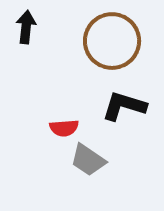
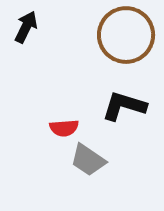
black arrow: rotated 20 degrees clockwise
brown circle: moved 14 px right, 6 px up
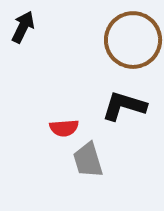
black arrow: moved 3 px left
brown circle: moved 7 px right, 5 px down
gray trapezoid: rotated 39 degrees clockwise
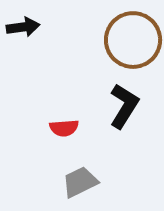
black arrow: rotated 56 degrees clockwise
black L-shape: rotated 105 degrees clockwise
gray trapezoid: moved 8 px left, 22 px down; rotated 81 degrees clockwise
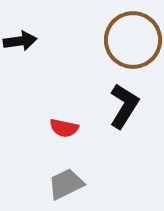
black arrow: moved 3 px left, 14 px down
red semicircle: rotated 16 degrees clockwise
gray trapezoid: moved 14 px left, 2 px down
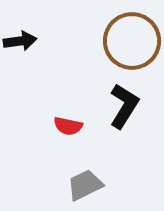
brown circle: moved 1 px left, 1 px down
red semicircle: moved 4 px right, 2 px up
gray trapezoid: moved 19 px right, 1 px down
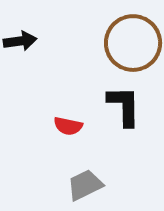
brown circle: moved 1 px right, 2 px down
black L-shape: rotated 33 degrees counterclockwise
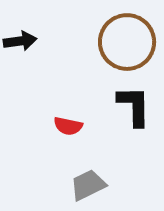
brown circle: moved 6 px left, 1 px up
black L-shape: moved 10 px right
gray trapezoid: moved 3 px right
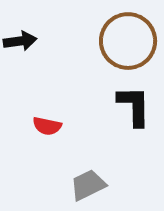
brown circle: moved 1 px right, 1 px up
red semicircle: moved 21 px left
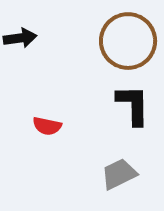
black arrow: moved 3 px up
black L-shape: moved 1 px left, 1 px up
gray trapezoid: moved 31 px right, 11 px up
